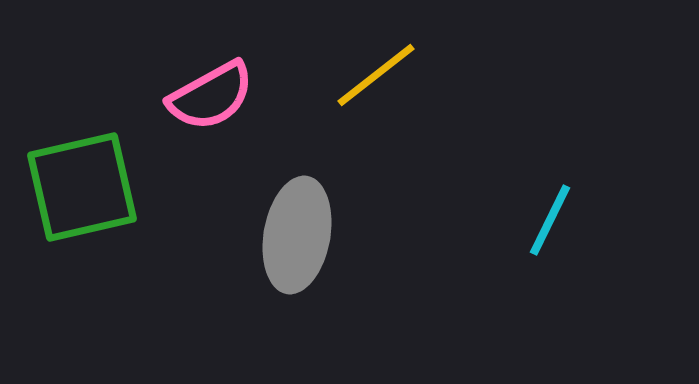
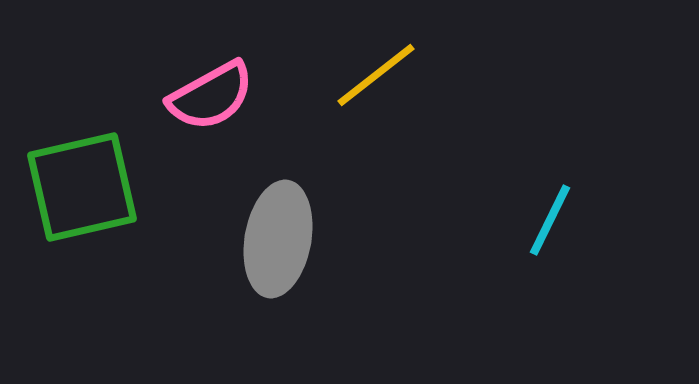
gray ellipse: moved 19 px left, 4 px down
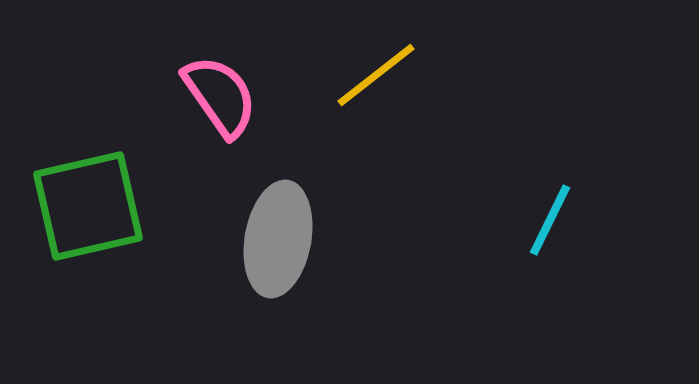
pink semicircle: moved 9 px right; rotated 96 degrees counterclockwise
green square: moved 6 px right, 19 px down
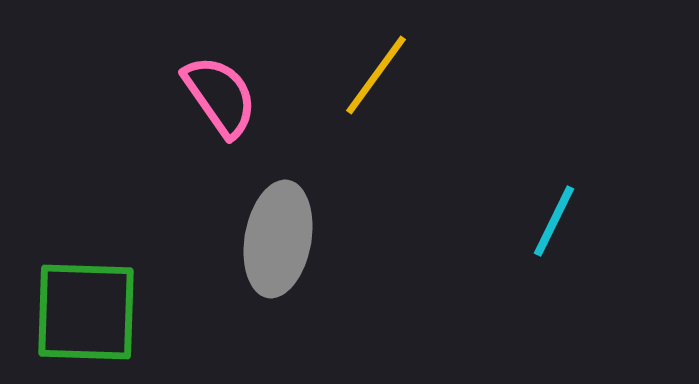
yellow line: rotated 16 degrees counterclockwise
green square: moved 2 px left, 106 px down; rotated 15 degrees clockwise
cyan line: moved 4 px right, 1 px down
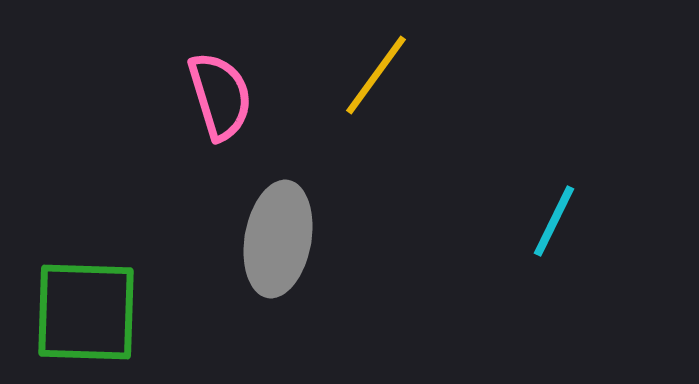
pink semicircle: rotated 18 degrees clockwise
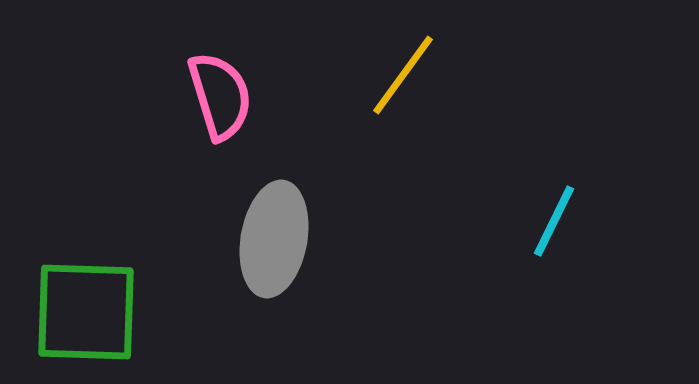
yellow line: moved 27 px right
gray ellipse: moved 4 px left
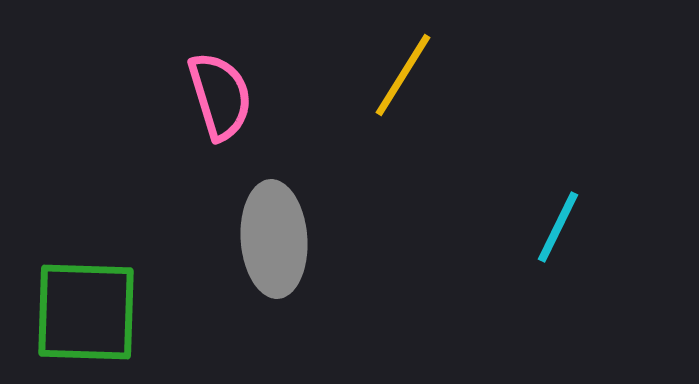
yellow line: rotated 4 degrees counterclockwise
cyan line: moved 4 px right, 6 px down
gray ellipse: rotated 14 degrees counterclockwise
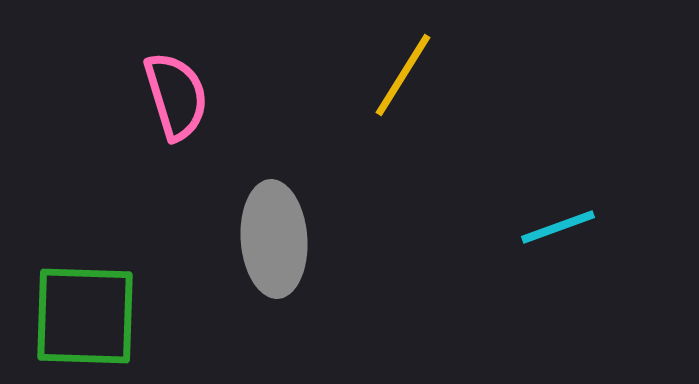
pink semicircle: moved 44 px left
cyan line: rotated 44 degrees clockwise
green square: moved 1 px left, 4 px down
